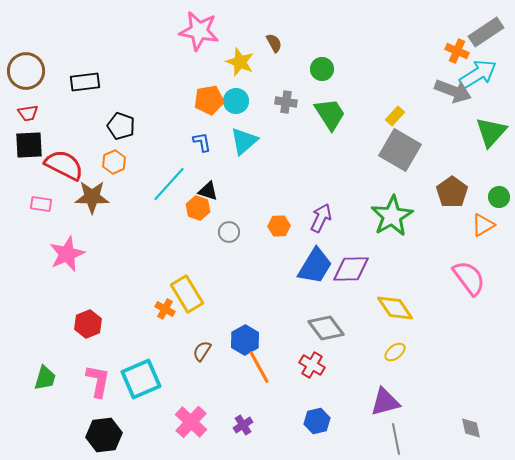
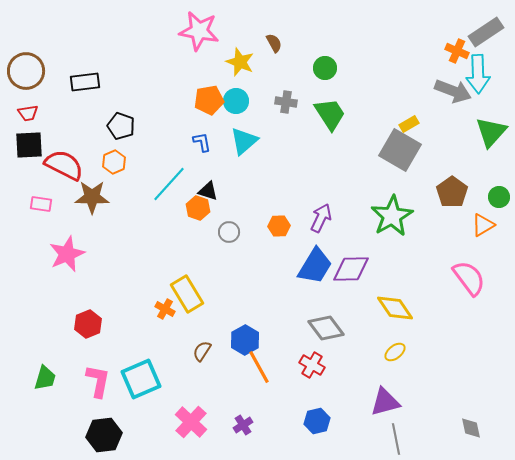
green circle at (322, 69): moved 3 px right, 1 px up
cyan arrow at (478, 74): rotated 120 degrees clockwise
yellow rectangle at (395, 116): moved 14 px right, 8 px down; rotated 18 degrees clockwise
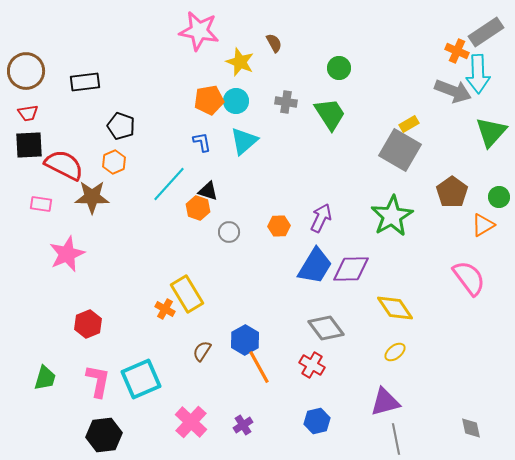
green circle at (325, 68): moved 14 px right
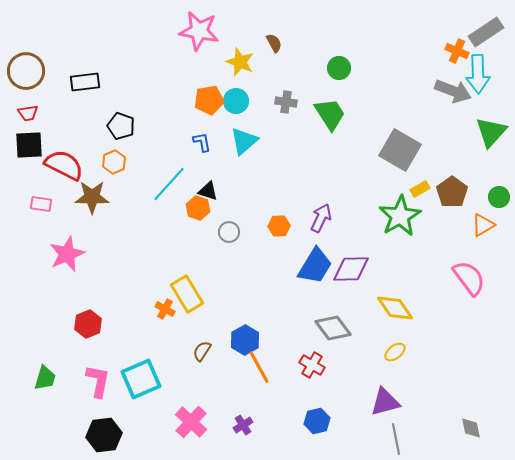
yellow rectangle at (409, 124): moved 11 px right, 65 px down
green star at (392, 216): moved 8 px right
gray diamond at (326, 328): moved 7 px right
